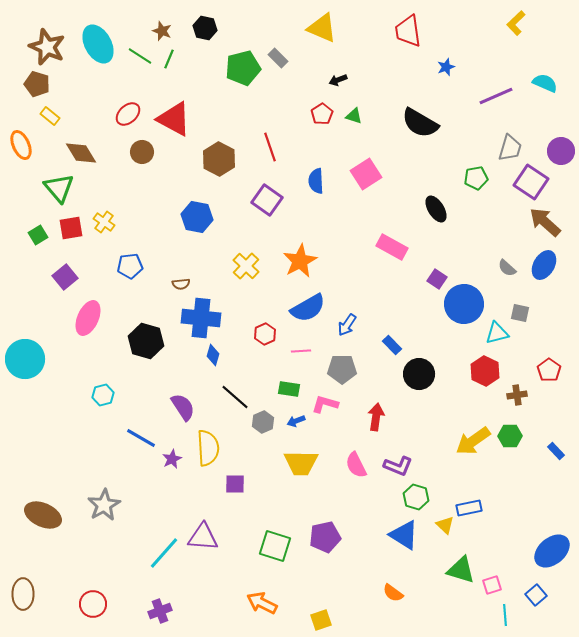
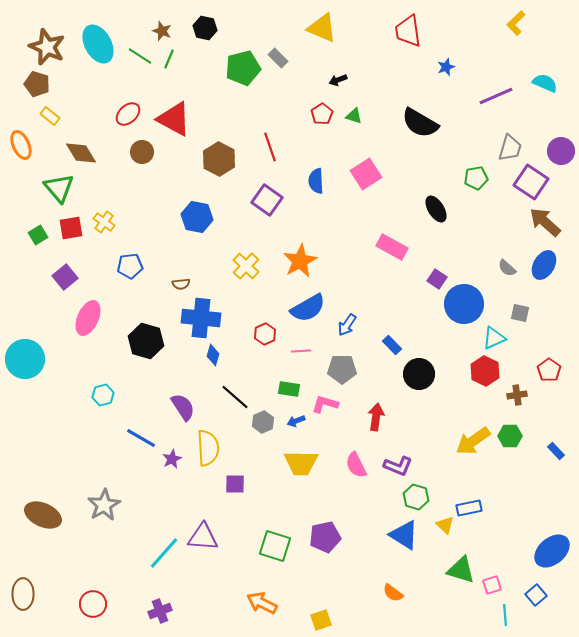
cyan triangle at (497, 333): moved 3 px left, 5 px down; rotated 10 degrees counterclockwise
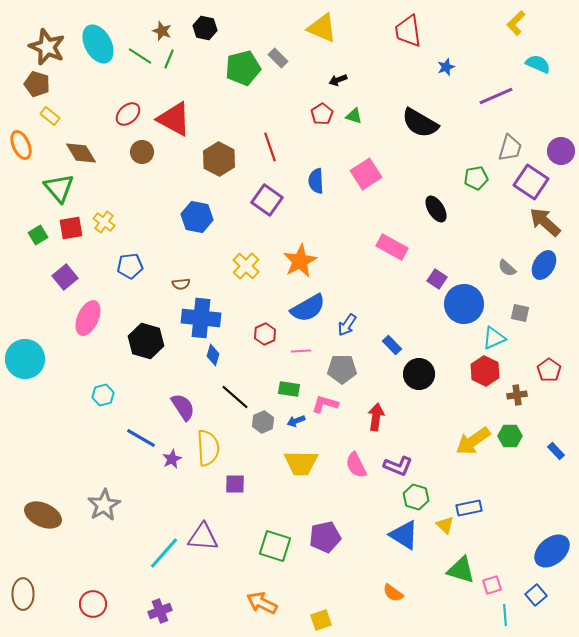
cyan semicircle at (545, 83): moved 7 px left, 19 px up
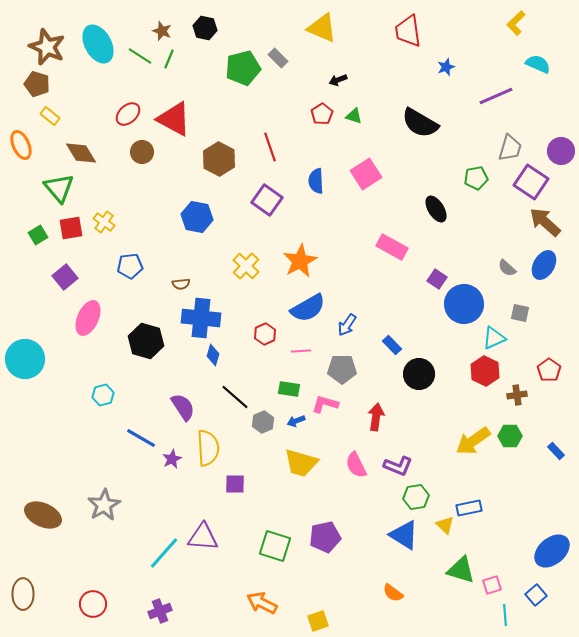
yellow trapezoid at (301, 463): rotated 15 degrees clockwise
green hexagon at (416, 497): rotated 25 degrees counterclockwise
yellow square at (321, 620): moved 3 px left, 1 px down
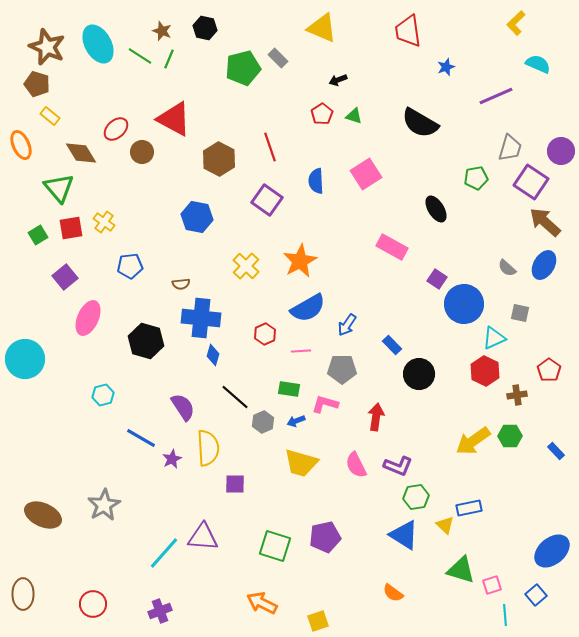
red ellipse at (128, 114): moved 12 px left, 15 px down
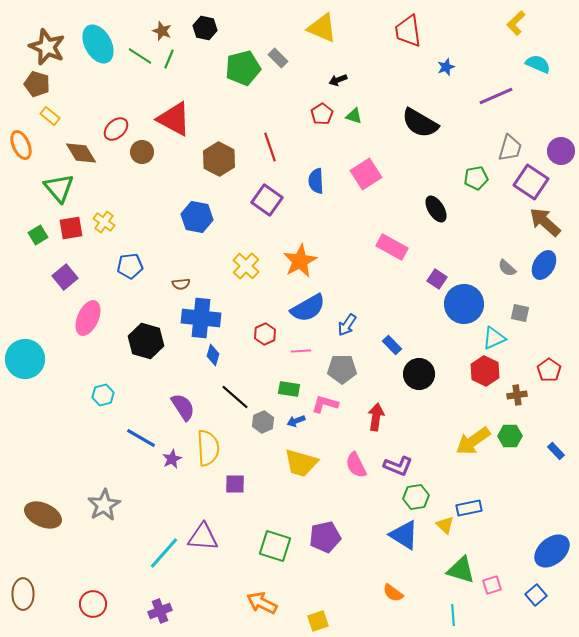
cyan line at (505, 615): moved 52 px left
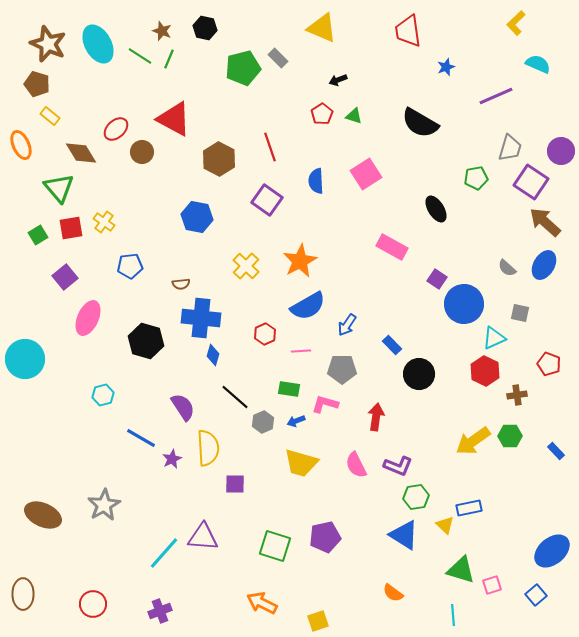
brown star at (47, 47): moved 1 px right, 3 px up
blue semicircle at (308, 308): moved 2 px up
red pentagon at (549, 370): moved 6 px up; rotated 15 degrees counterclockwise
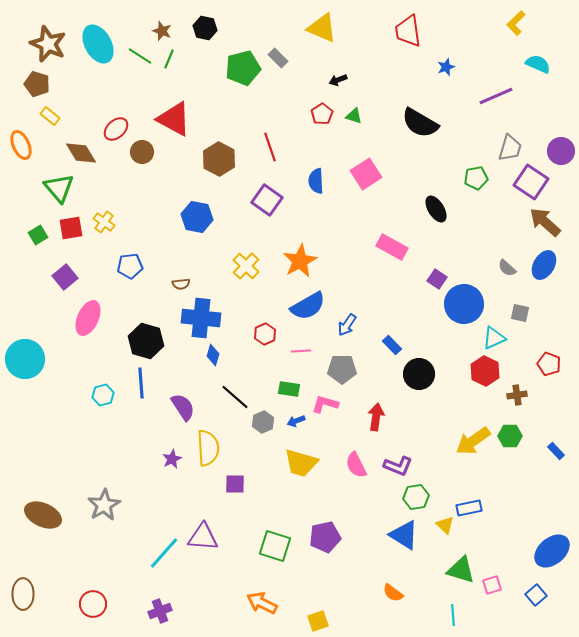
blue line at (141, 438): moved 55 px up; rotated 56 degrees clockwise
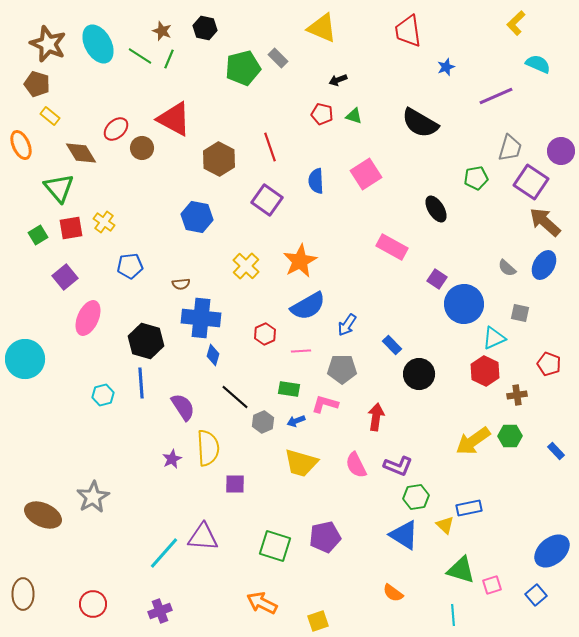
red pentagon at (322, 114): rotated 25 degrees counterclockwise
brown circle at (142, 152): moved 4 px up
gray star at (104, 505): moved 11 px left, 8 px up
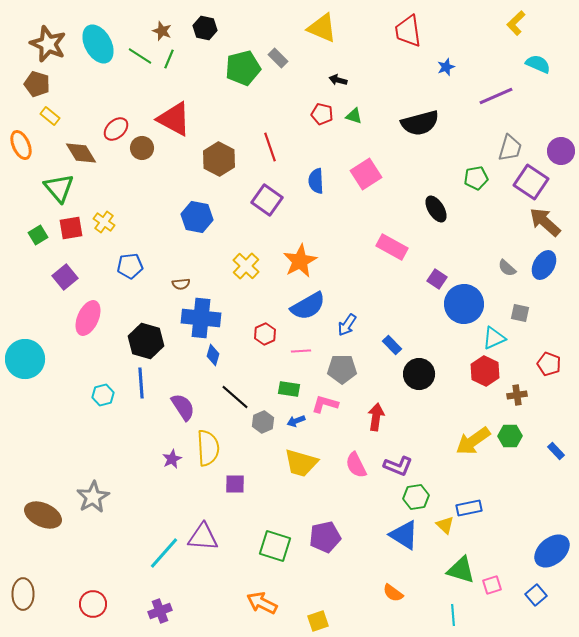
black arrow at (338, 80): rotated 36 degrees clockwise
black semicircle at (420, 123): rotated 45 degrees counterclockwise
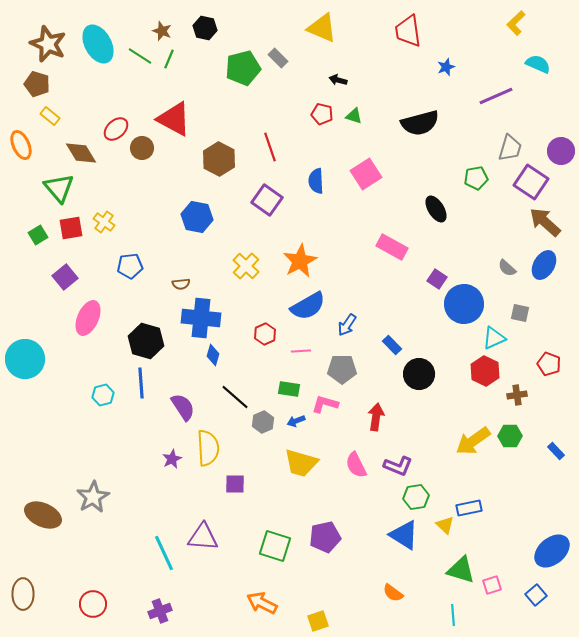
cyan line at (164, 553): rotated 66 degrees counterclockwise
